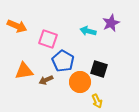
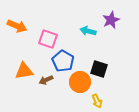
purple star: moved 3 px up
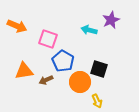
cyan arrow: moved 1 px right, 1 px up
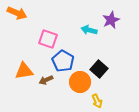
orange arrow: moved 13 px up
black square: rotated 24 degrees clockwise
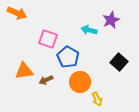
blue pentagon: moved 5 px right, 4 px up
black square: moved 20 px right, 7 px up
yellow arrow: moved 2 px up
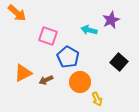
orange arrow: rotated 18 degrees clockwise
pink square: moved 3 px up
orange triangle: moved 1 px left, 2 px down; rotated 18 degrees counterclockwise
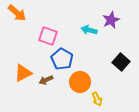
blue pentagon: moved 6 px left, 2 px down
black square: moved 2 px right
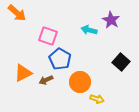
purple star: rotated 18 degrees counterclockwise
blue pentagon: moved 2 px left
yellow arrow: rotated 48 degrees counterclockwise
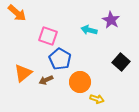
orange triangle: rotated 12 degrees counterclockwise
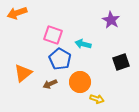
orange arrow: rotated 120 degrees clockwise
cyan arrow: moved 6 px left, 14 px down
pink square: moved 5 px right, 1 px up
black square: rotated 30 degrees clockwise
brown arrow: moved 4 px right, 4 px down
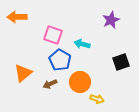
orange arrow: moved 4 px down; rotated 18 degrees clockwise
purple star: rotated 18 degrees clockwise
cyan arrow: moved 1 px left
blue pentagon: moved 1 px down
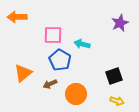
purple star: moved 9 px right, 3 px down
pink square: rotated 18 degrees counterclockwise
black square: moved 7 px left, 14 px down
orange circle: moved 4 px left, 12 px down
yellow arrow: moved 20 px right, 2 px down
